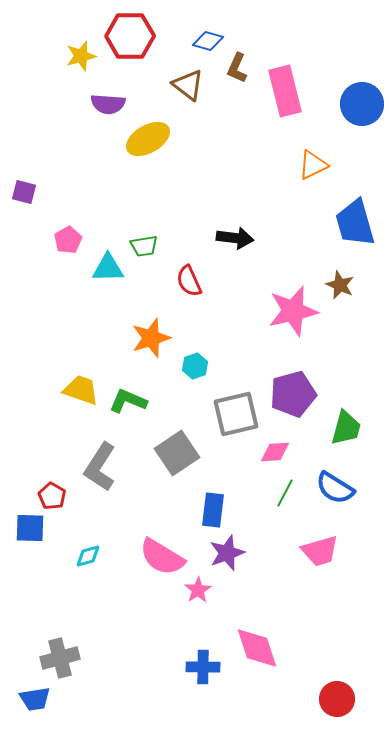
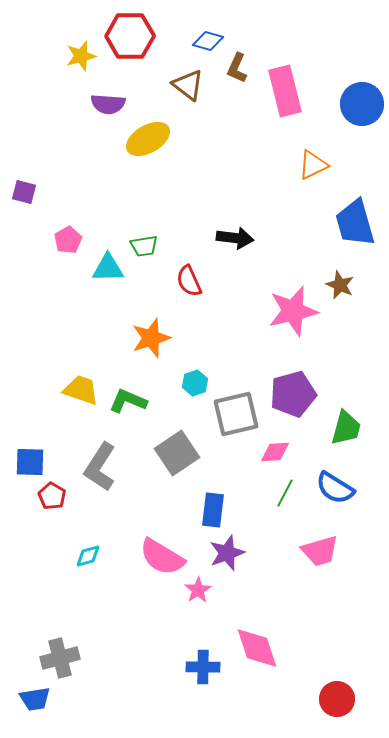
cyan hexagon at (195, 366): moved 17 px down
blue square at (30, 528): moved 66 px up
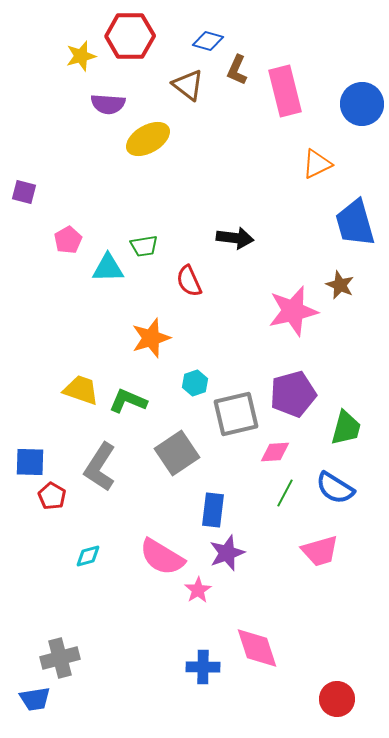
brown L-shape at (237, 68): moved 2 px down
orange triangle at (313, 165): moved 4 px right, 1 px up
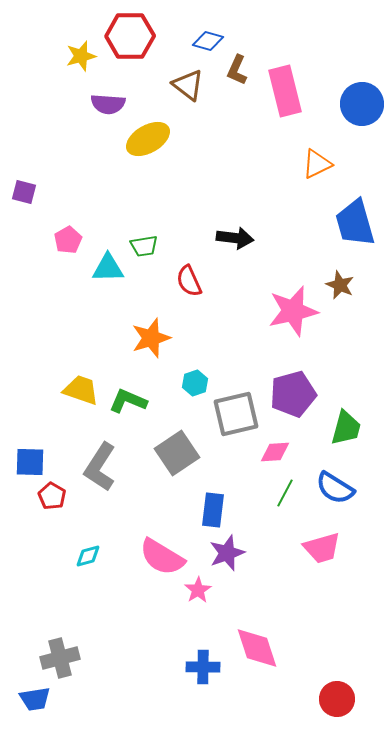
pink trapezoid at (320, 551): moved 2 px right, 3 px up
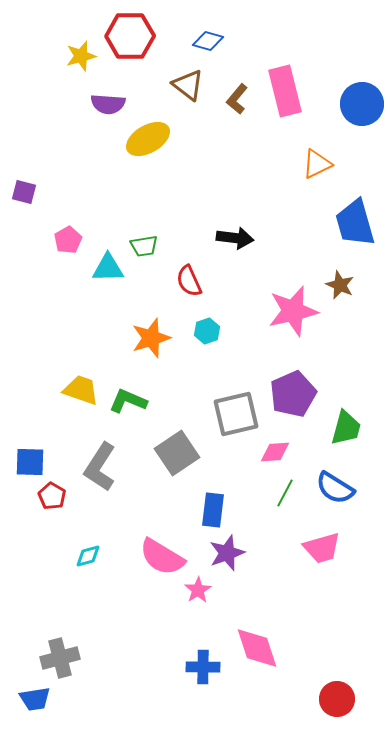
brown L-shape at (237, 70): moved 29 px down; rotated 16 degrees clockwise
cyan hexagon at (195, 383): moved 12 px right, 52 px up
purple pentagon at (293, 394): rotated 9 degrees counterclockwise
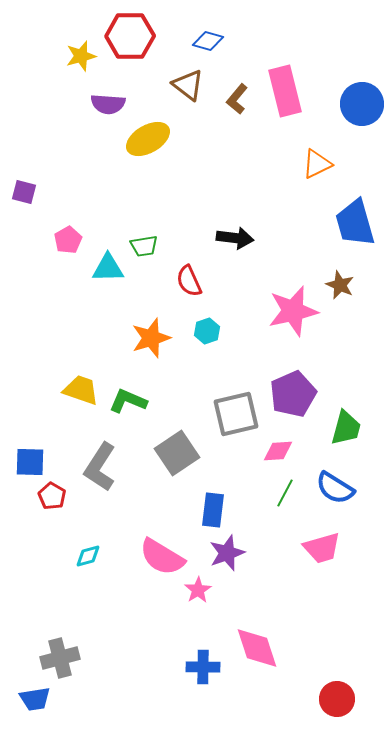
pink diamond at (275, 452): moved 3 px right, 1 px up
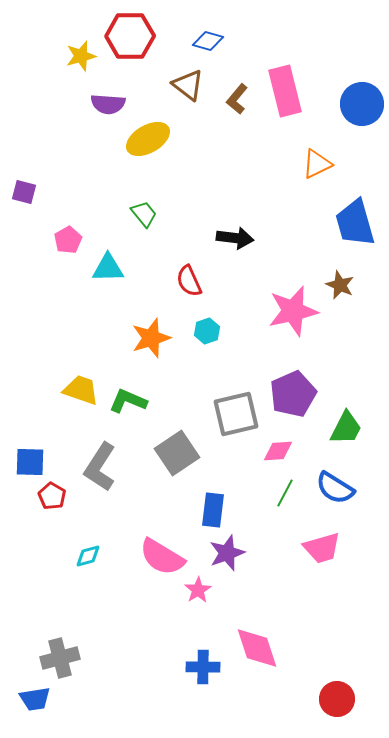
green trapezoid at (144, 246): moved 32 px up; rotated 120 degrees counterclockwise
green trapezoid at (346, 428): rotated 12 degrees clockwise
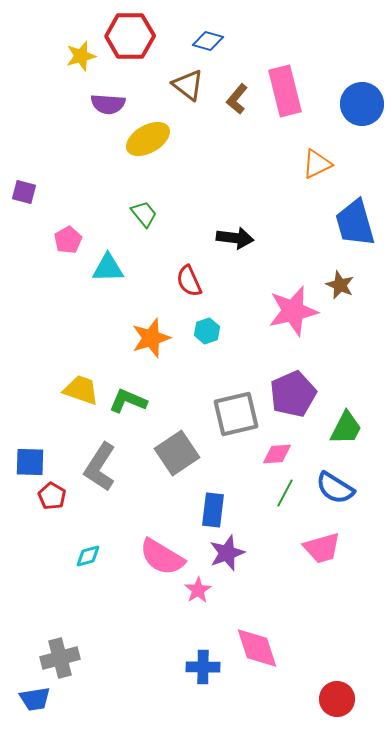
pink diamond at (278, 451): moved 1 px left, 3 px down
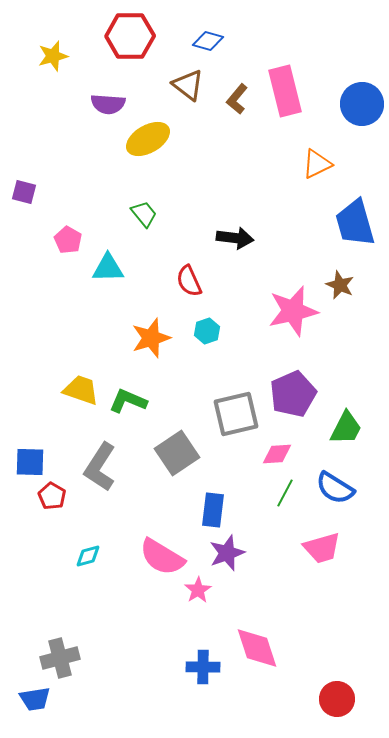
yellow star at (81, 56): moved 28 px left
pink pentagon at (68, 240): rotated 12 degrees counterclockwise
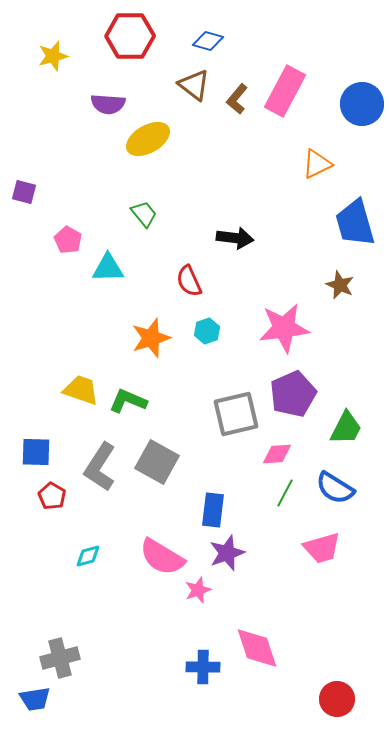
brown triangle at (188, 85): moved 6 px right
pink rectangle at (285, 91): rotated 42 degrees clockwise
pink star at (293, 311): moved 9 px left, 17 px down; rotated 6 degrees clockwise
gray square at (177, 453): moved 20 px left, 9 px down; rotated 27 degrees counterclockwise
blue square at (30, 462): moved 6 px right, 10 px up
pink star at (198, 590): rotated 12 degrees clockwise
